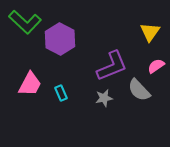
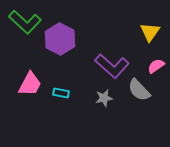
purple L-shape: rotated 64 degrees clockwise
cyan rectangle: rotated 56 degrees counterclockwise
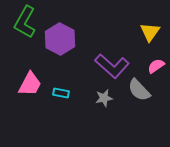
green L-shape: rotated 76 degrees clockwise
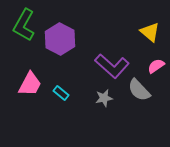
green L-shape: moved 1 px left, 3 px down
yellow triangle: rotated 25 degrees counterclockwise
cyan rectangle: rotated 28 degrees clockwise
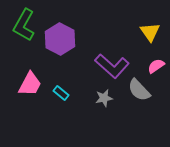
yellow triangle: rotated 15 degrees clockwise
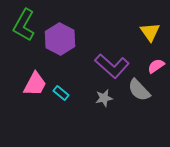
pink trapezoid: moved 5 px right
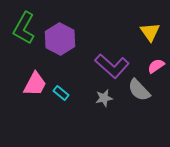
green L-shape: moved 3 px down
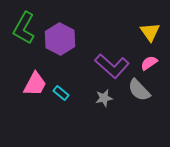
pink semicircle: moved 7 px left, 3 px up
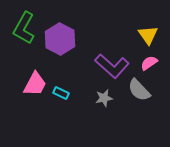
yellow triangle: moved 2 px left, 3 px down
cyan rectangle: rotated 14 degrees counterclockwise
